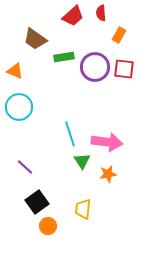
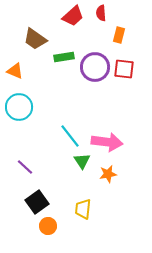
orange rectangle: rotated 14 degrees counterclockwise
cyan line: moved 2 px down; rotated 20 degrees counterclockwise
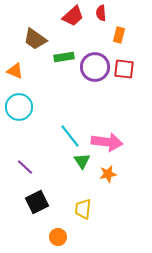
black square: rotated 10 degrees clockwise
orange circle: moved 10 px right, 11 px down
